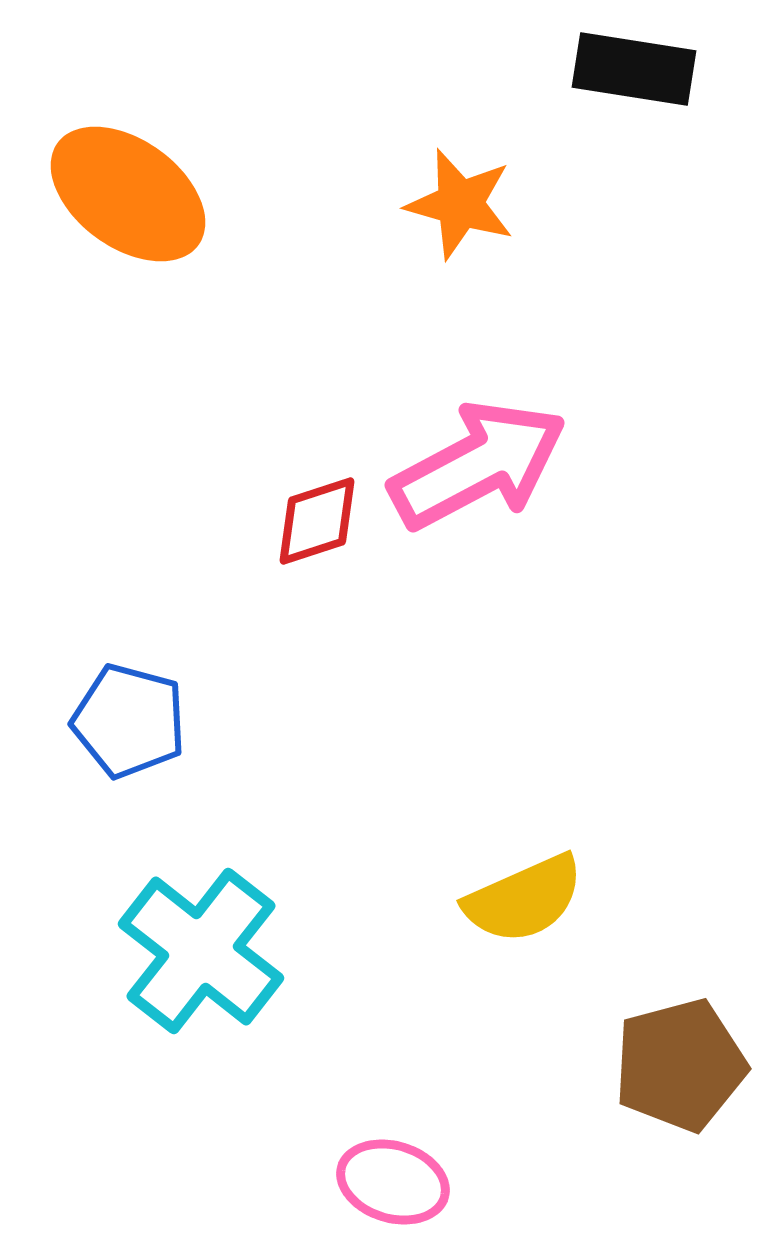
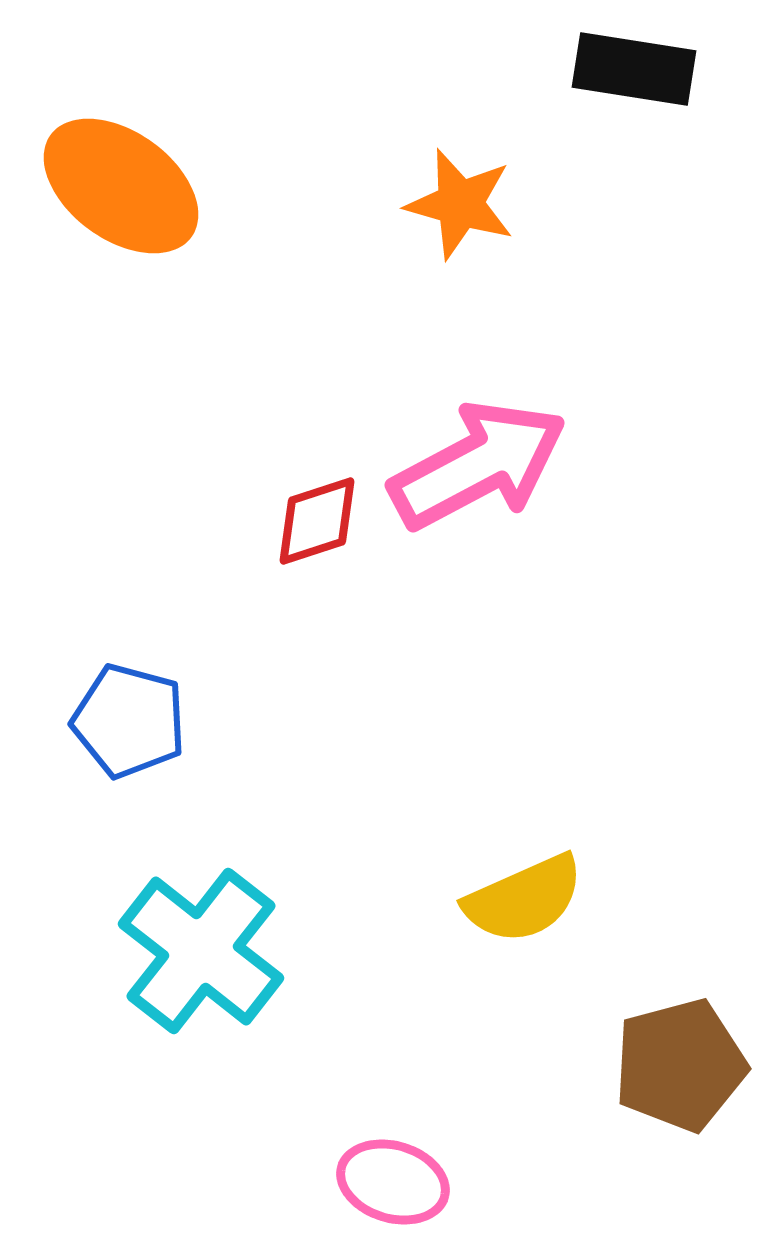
orange ellipse: moved 7 px left, 8 px up
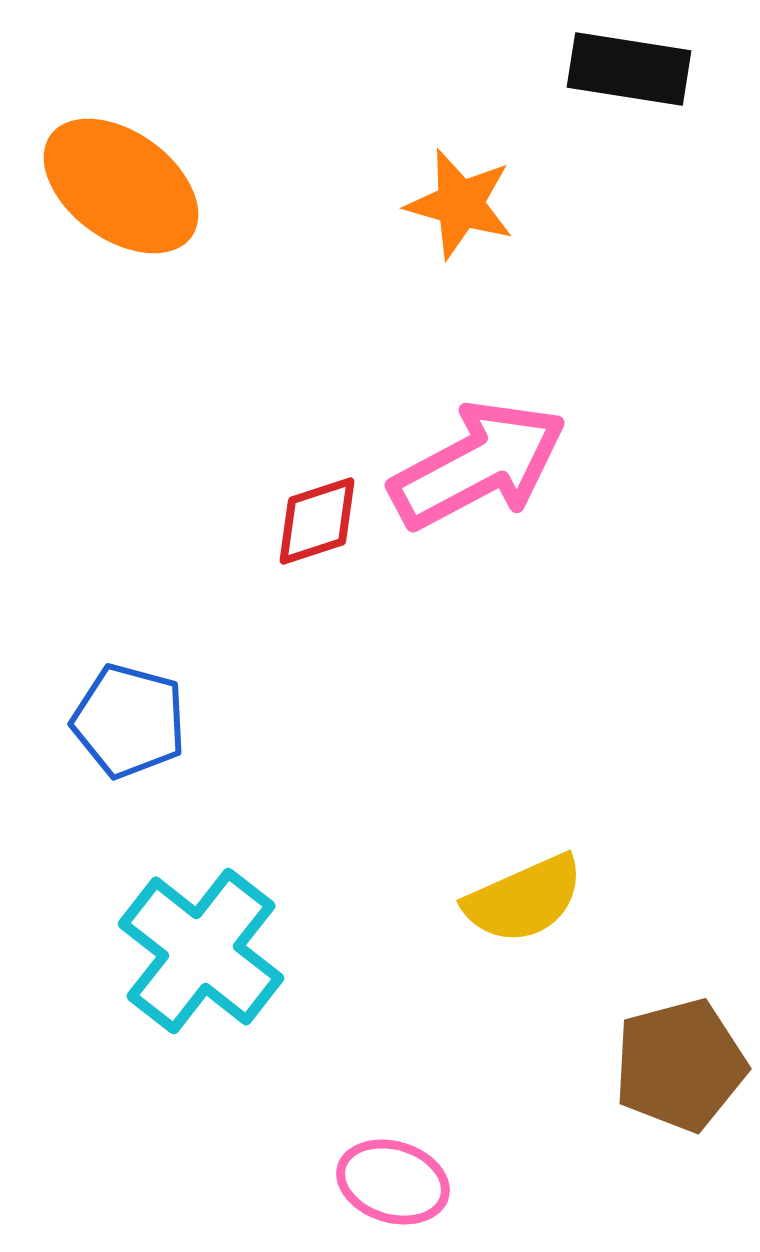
black rectangle: moved 5 px left
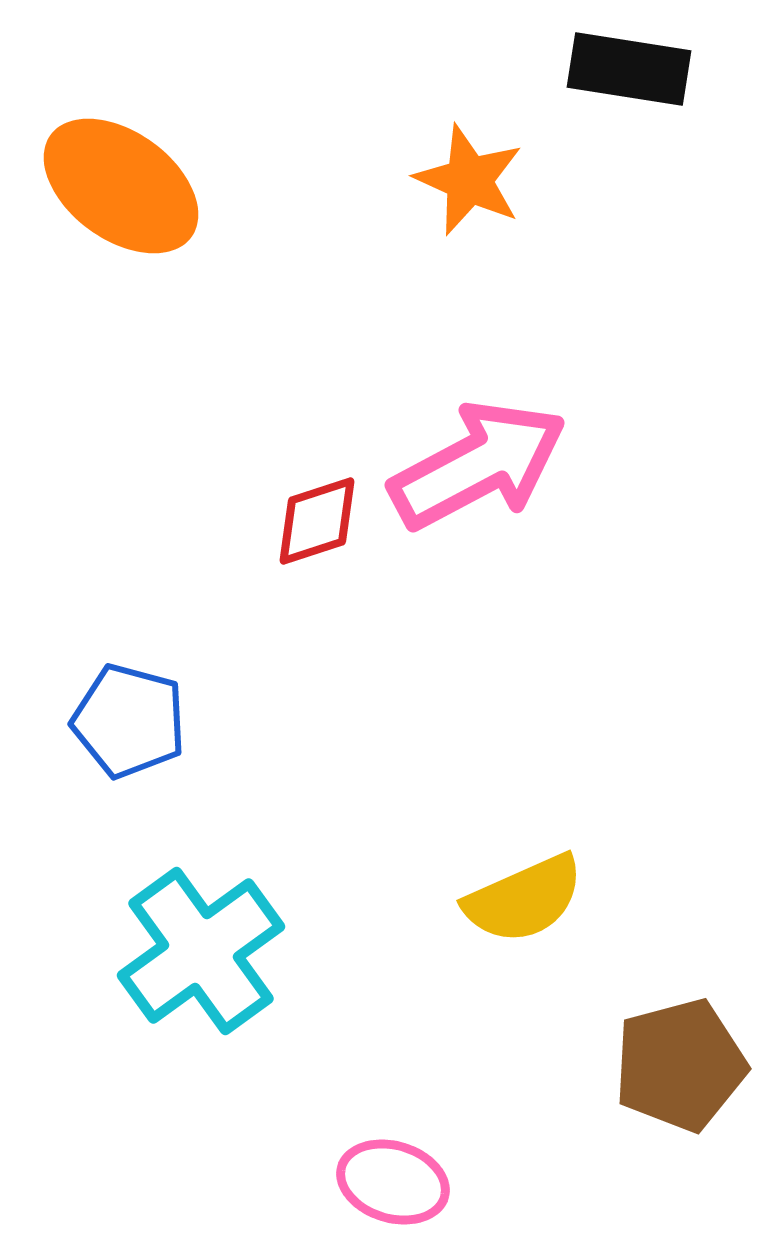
orange star: moved 9 px right, 24 px up; rotated 8 degrees clockwise
cyan cross: rotated 16 degrees clockwise
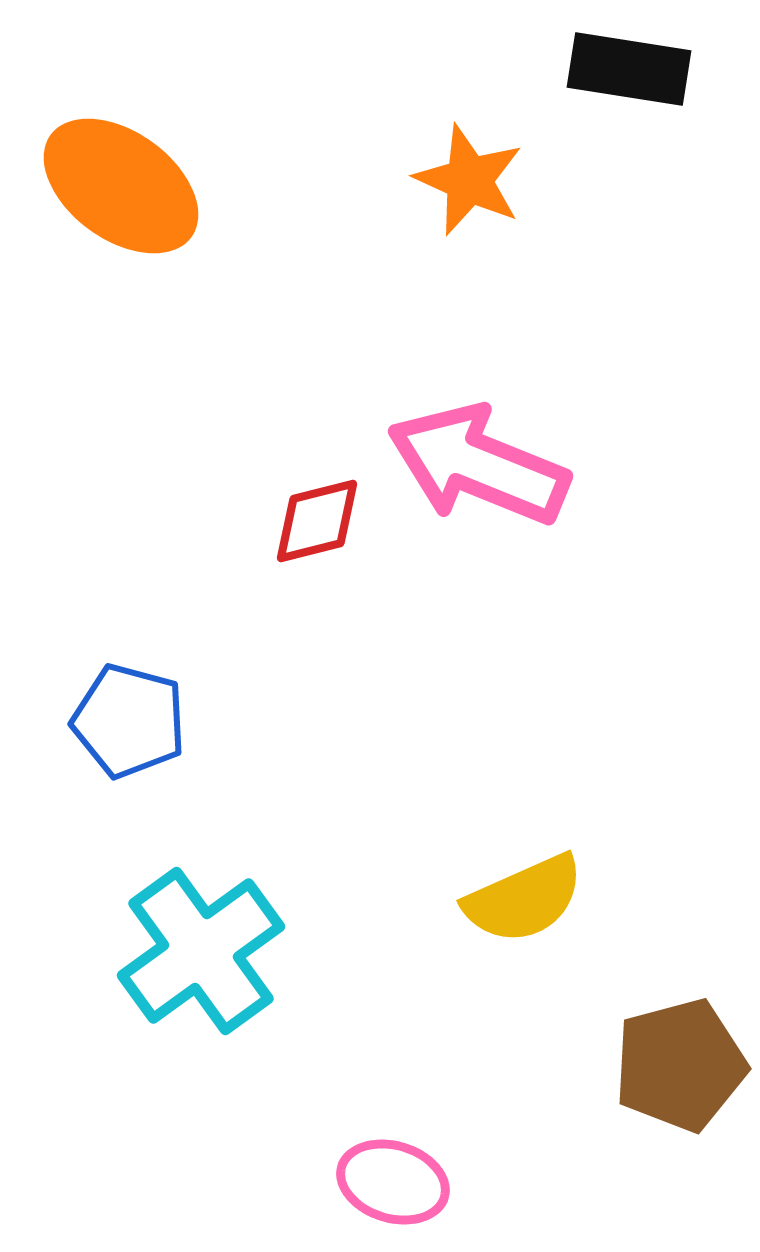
pink arrow: rotated 130 degrees counterclockwise
red diamond: rotated 4 degrees clockwise
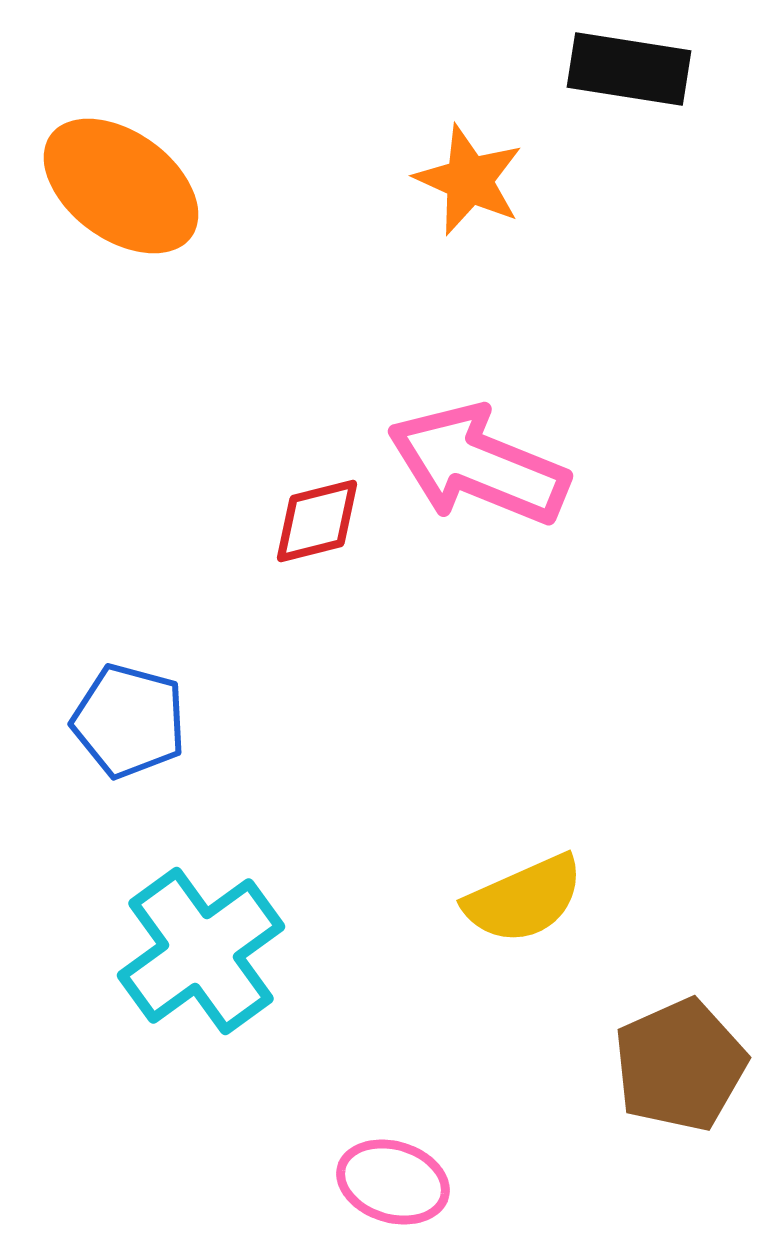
brown pentagon: rotated 9 degrees counterclockwise
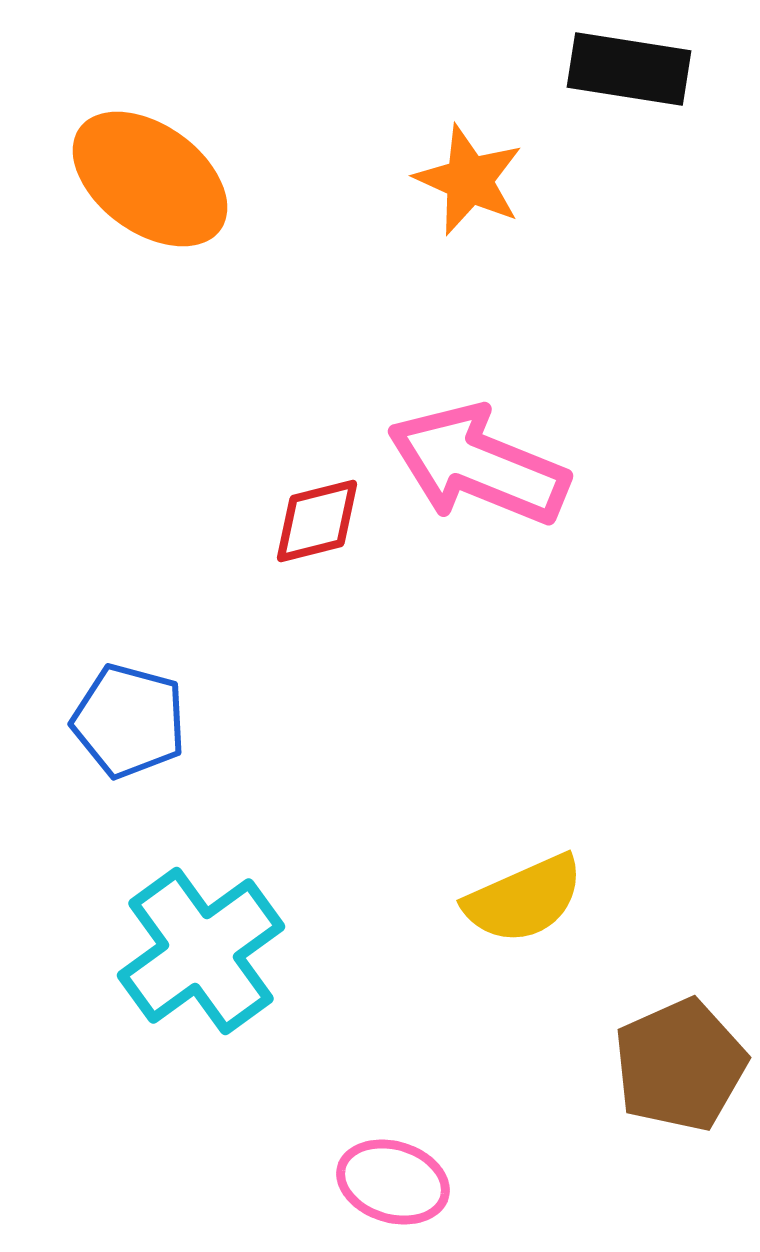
orange ellipse: moved 29 px right, 7 px up
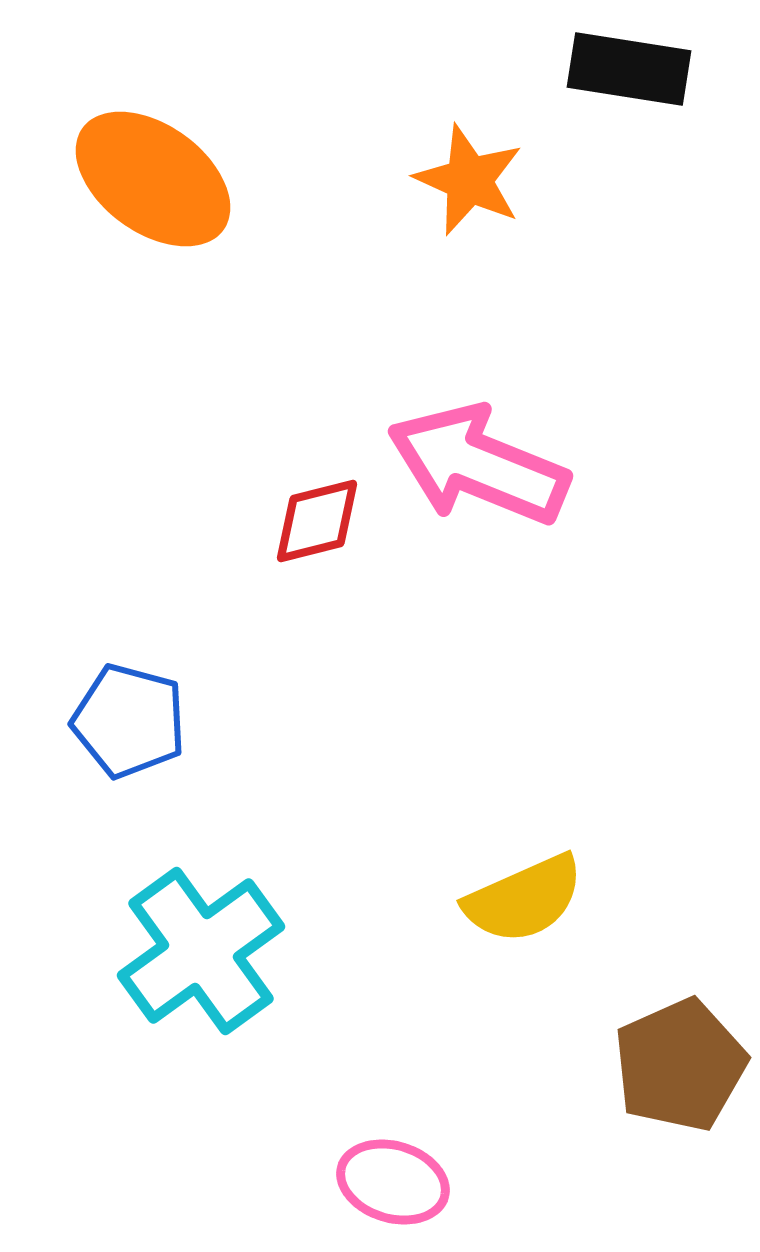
orange ellipse: moved 3 px right
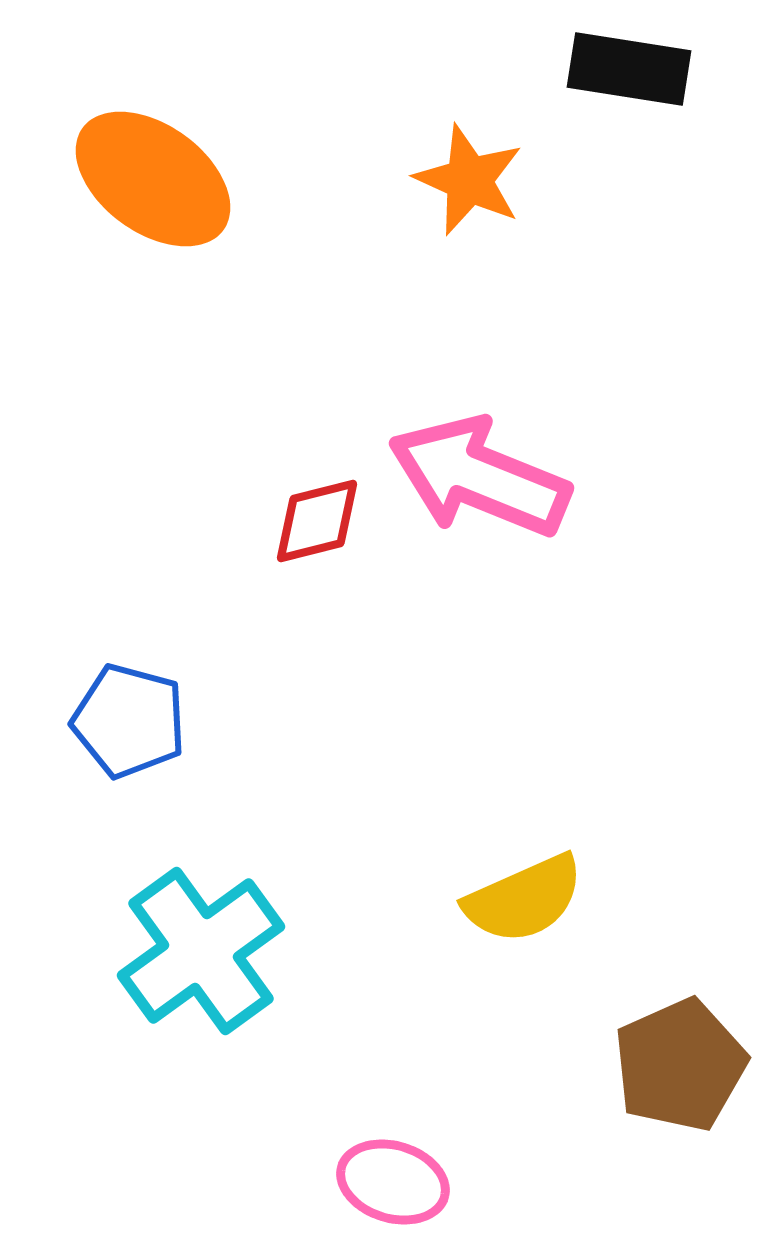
pink arrow: moved 1 px right, 12 px down
